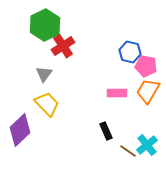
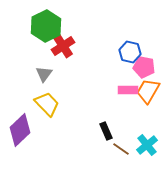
green hexagon: moved 1 px right, 1 px down
pink pentagon: moved 2 px left, 1 px down
pink rectangle: moved 11 px right, 3 px up
brown line: moved 7 px left, 2 px up
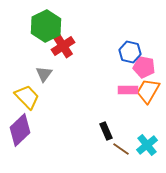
yellow trapezoid: moved 20 px left, 7 px up
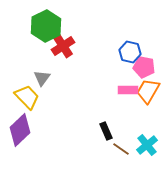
gray triangle: moved 2 px left, 4 px down
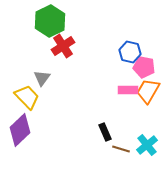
green hexagon: moved 4 px right, 5 px up
black rectangle: moved 1 px left, 1 px down
brown line: rotated 18 degrees counterclockwise
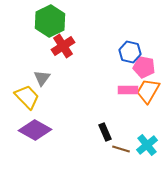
purple diamond: moved 15 px right; rotated 72 degrees clockwise
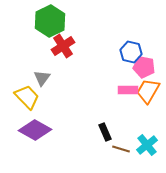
blue hexagon: moved 1 px right
